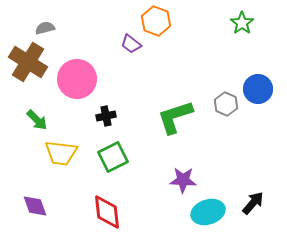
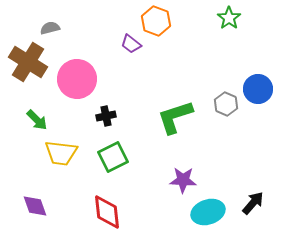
green star: moved 13 px left, 5 px up
gray semicircle: moved 5 px right
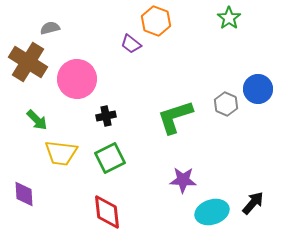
green square: moved 3 px left, 1 px down
purple diamond: moved 11 px left, 12 px up; rotated 16 degrees clockwise
cyan ellipse: moved 4 px right
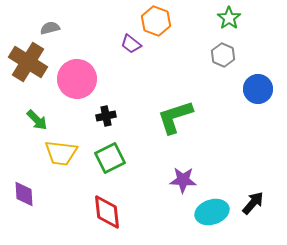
gray hexagon: moved 3 px left, 49 px up
